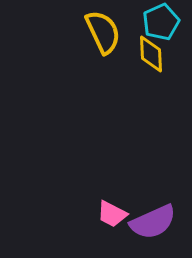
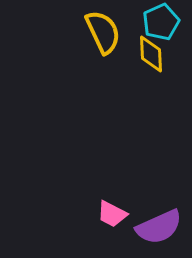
purple semicircle: moved 6 px right, 5 px down
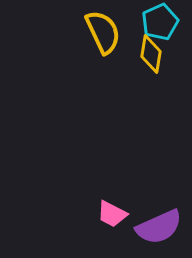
cyan pentagon: moved 1 px left
yellow diamond: rotated 12 degrees clockwise
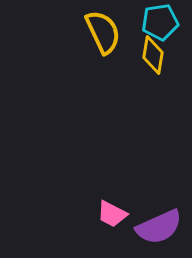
cyan pentagon: rotated 15 degrees clockwise
yellow diamond: moved 2 px right, 1 px down
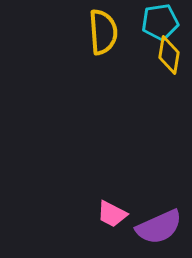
yellow semicircle: rotated 21 degrees clockwise
yellow diamond: moved 16 px right
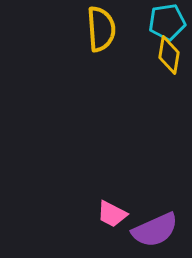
cyan pentagon: moved 7 px right
yellow semicircle: moved 2 px left, 3 px up
purple semicircle: moved 4 px left, 3 px down
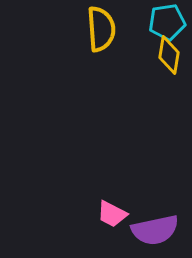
purple semicircle: rotated 12 degrees clockwise
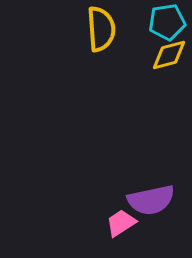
yellow diamond: rotated 66 degrees clockwise
pink trapezoid: moved 9 px right, 9 px down; rotated 120 degrees clockwise
purple semicircle: moved 4 px left, 30 px up
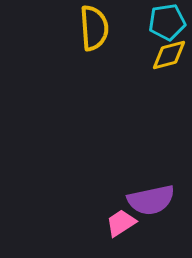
yellow semicircle: moved 7 px left, 1 px up
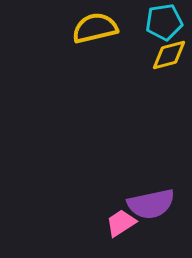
cyan pentagon: moved 3 px left
yellow semicircle: moved 1 px right; rotated 99 degrees counterclockwise
purple semicircle: moved 4 px down
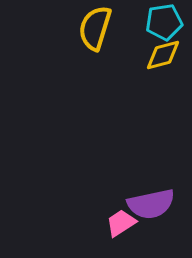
yellow semicircle: rotated 60 degrees counterclockwise
yellow diamond: moved 6 px left
